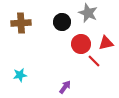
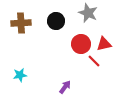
black circle: moved 6 px left, 1 px up
red triangle: moved 2 px left, 1 px down
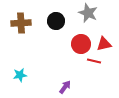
red line: rotated 32 degrees counterclockwise
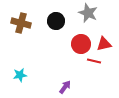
brown cross: rotated 18 degrees clockwise
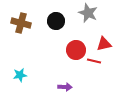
red circle: moved 5 px left, 6 px down
purple arrow: rotated 56 degrees clockwise
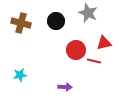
red triangle: moved 1 px up
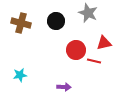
purple arrow: moved 1 px left
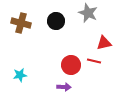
red circle: moved 5 px left, 15 px down
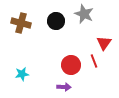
gray star: moved 4 px left, 1 px down
red triangle: rotated 42 degrees counterclockwise
red line: rotated 56 degrees clockwise
cyan star: moved 2 px right, 1 px up
